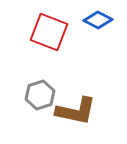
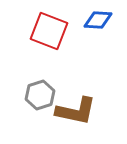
blue diamond: rotated 24 degrees counterclockwise
red square: moved 1 px up
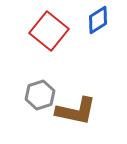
blue diamond: rotated 36 degrees counterclockwise
red square: rotated 18 degrees clockwise
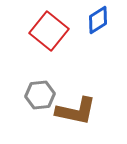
gray hexagon: rotated 12 degrees clockwise
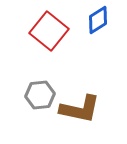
brown L-shape: moved 4 px right, 2 px up
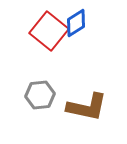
blue diamond: moved 22 px left, 3 px down
brown L-shape: moved 7 px right, 2 px up
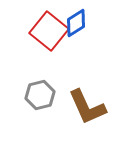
gray hexagon: rotated 8 degrees counterclockwise
brown L-shape: rotated 54 degrees clockwise
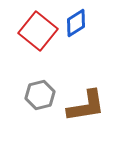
red square: moved 11 px left
brown L-shape: moved 1 px left, 1 px up; rotated 75 degrees counterclockwise
